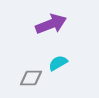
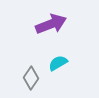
gray diamond: rotated 55 degrees counterclockwise
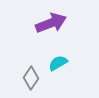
purple arrow: moved 1 px up
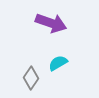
purple arrow: rotated 40 degrees clockwise
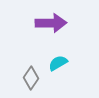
purple arrow: rotated 20 degrees counterclockwise
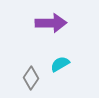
cyan semicircle: moved 2 px right, 1 px down
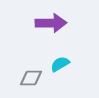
gray diamond: rotated 55 degrees clockwise
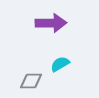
gray diamond: moved 3 px down
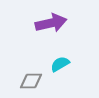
purple arrow: rotated 12 degrees counterclockwise
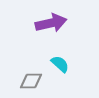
cyan semicircle: rotated 72 degrees clockwise
